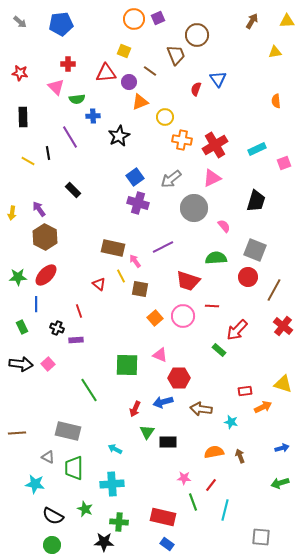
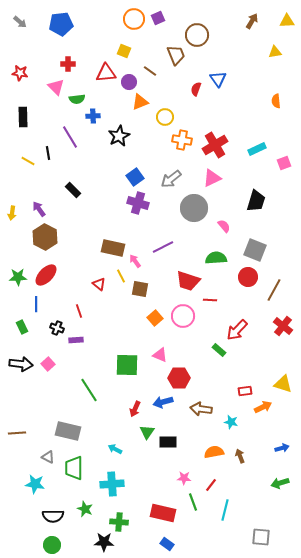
red line at (212, 306): moved 2 px left, 6 px up
black semicircle at (53, 516): rotated 30 degrees counterclockwise
red rectangle at (163, 517): moved 4 px up
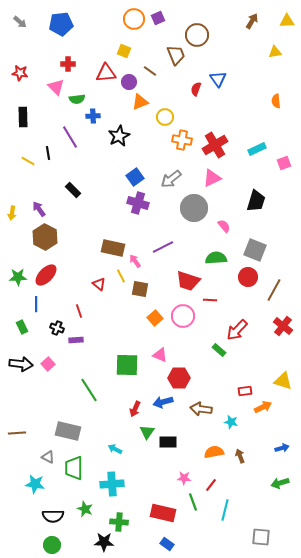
yellow triangle at (283, 384): moved 3 px up
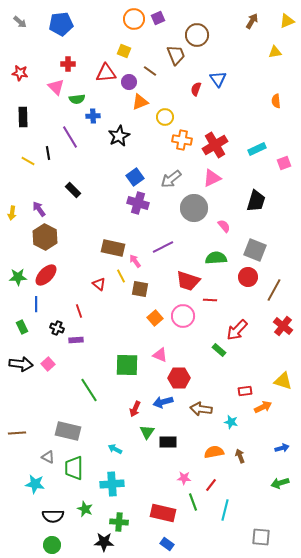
yellow triangle at (287, 21): rotated 21 degrees counterclockwise
